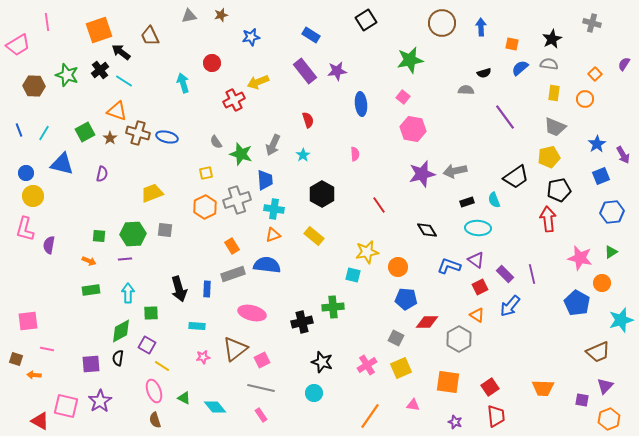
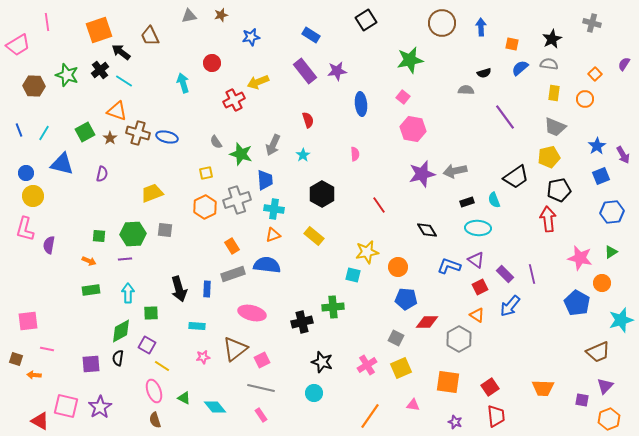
blue star at (597, 144): moved 2 px down
purple star at (100, 401): moved 6 px down
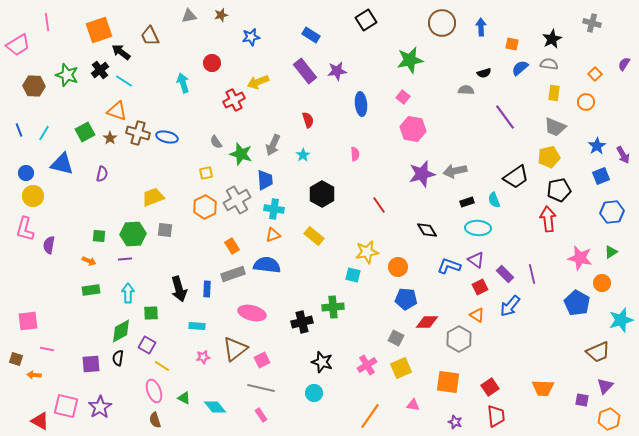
orange circle at (585, 99): moved 1 px right, 3 px down
yellow trapezoid at (152, 193): moved 1 px right, 4 px down
gray cross at (237, 200): rotated 12 degrees counterclockwise
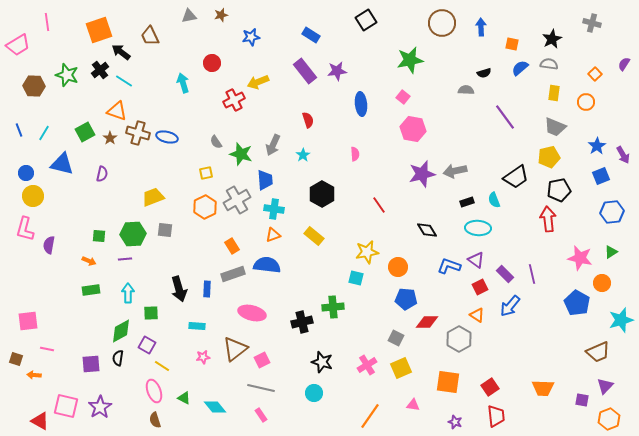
cyan square at (353, 275): moved 3 px right, 3 px down
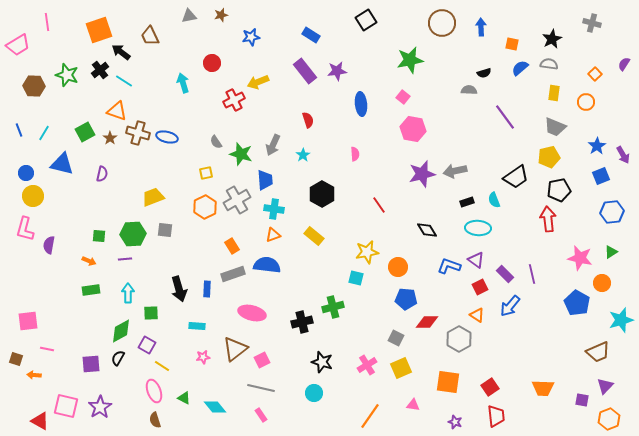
gray semicircle at (466, 90): moved 3 px right
green cross at (333, 307): rotated 10 degrees counterclockwise
black semicircle at (118, 358): rotated 21 degrees clockwise
